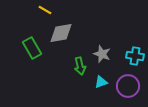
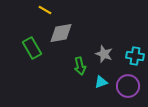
gray star: moved 2 px right
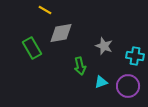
gray star: moved 8 px up
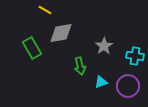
gray star: rotated 18 degrees clockwise
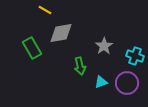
cyan cross: rotated 12 degrees clockwise
purple circle: moved 1 px left, 3 px up
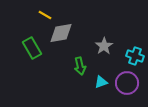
yellow line: moved 5 px down
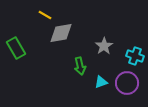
green rectangle: moved 16 px left
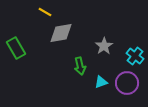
yellow line: moved 3 px up
cyan cross: rotated 18 degrees clockwise
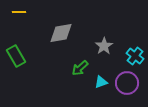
yellow line: moved 26 px left; rotated 32 degrees counterclockwise
green rectangle: moved 8 px down
green arrow: moved 2 px down; rotated 60 degrees clockwise
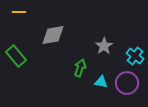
gray diamond: moved 8 px left, 2 px down
green rectangle: rotated 10 degrees counterclockwise
green arrow: rotated 150 degrees clockwise
cyan triangle: rotated 32 degrees clockwise
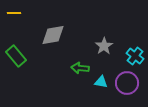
yellow line: moved 5 px left, 1 px down
green arrow: rotated 102 degrees counterclockwise
